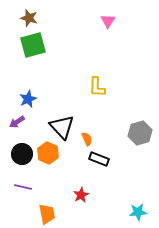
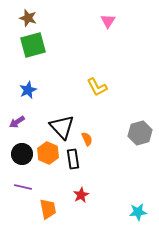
brown star: moved 1 px left
yellow L-shape: rotated 30 degrees counterclockwise
blue star: moved 9 px up
black rectangle: moved 26 px left; rotated 60 degrees clockwise
orange trapezoid: moved 1 px right, 5 px up
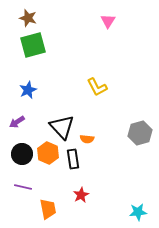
orange semicircle: rotated 120 degrees clockwise
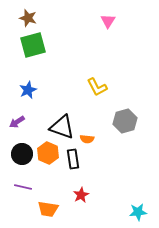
black triangle: rotated 28 degrees counterclockwise
gray hexagon: moved 15 px left, 12 px up
orange trapezoid: rotated 110 degrees clockwise
